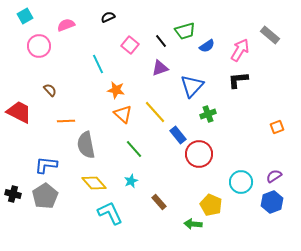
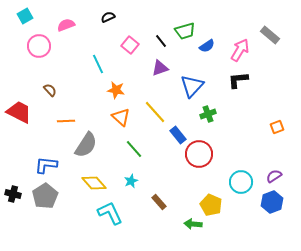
orange triangle: moved 2 px left, 3 px down
gray semicircle: rotated 136 degrees counterclockwise
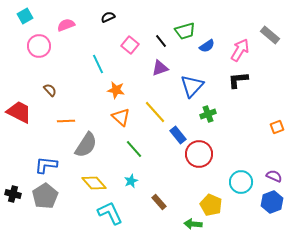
purple semicircle: rotated 56 degrees clockwise
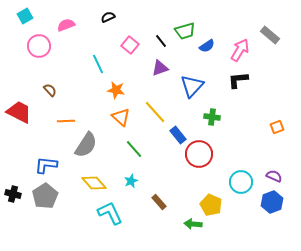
green cross: moved 4 px right, 3 px down; rotated 28 degrees clockwise
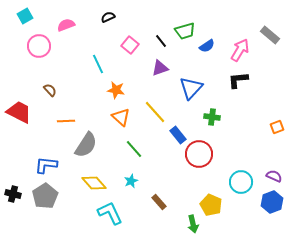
blue triangle: moved 1 px left, 2 px down
green arrow: rotated 108 degrees counterclockwise
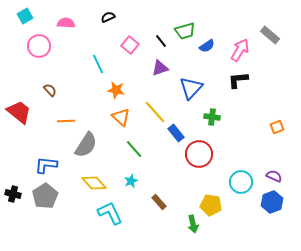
pink semicircle: moved 2 px up; rotated 24 degrees clockwise
red trapezoid: rotated 12 degrees clockwise
blue rectangle: moved 2 px left, 2 px up
yellow pentagon: rotated 15 degrees counterclockwise
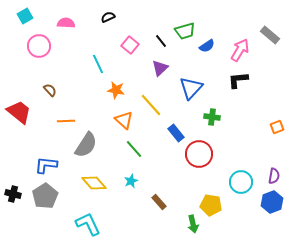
purple triangle: rotated 24 degrees counterclockwise
yellow line: moved 4 px left, 7 px up
orange triangle: moved 3 px right, 3 px down
purple semicircle: rotated 77 degrees clockwise
cyan L-shape: moved 22 px left, 11 px down
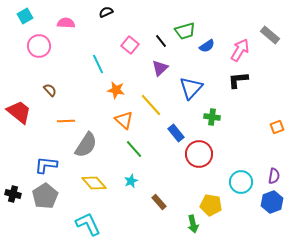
black semicircle: moved 2 px left, 5 px up
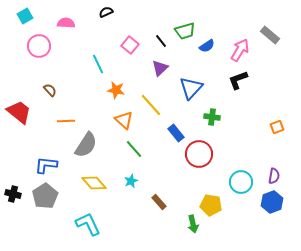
black L-shape: rotated 15 degrees counterclockwise
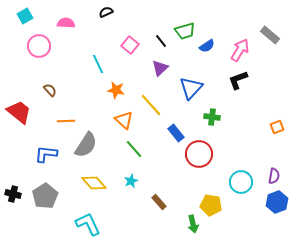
blue L-shape: moved 11 px up
blue hexagon: moved 5 px right
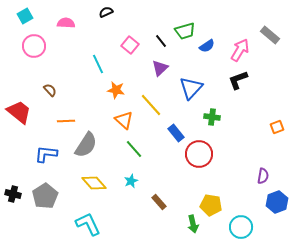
pink circle: moved 5 px left
purple semicircle: moved 11 px left
cyan circle: moved 45 px down
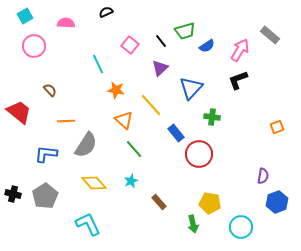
yellow pentagon: moved 1 px left, 2 px up
